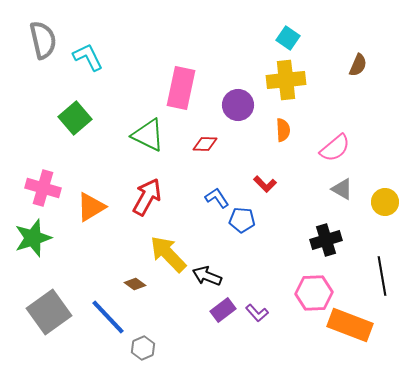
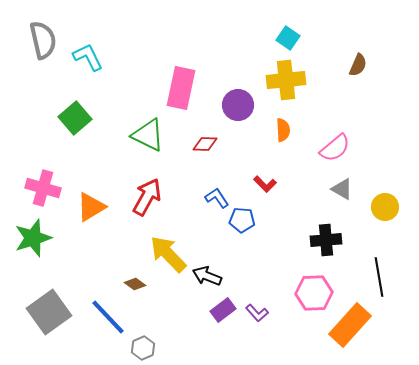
yellow circle: moved 5 px down
black cross: rotated 12 degrees clockwise
black line: moved 3 px left, 1 px down
orange rectangle: rotated 69 degrees counterclockwise
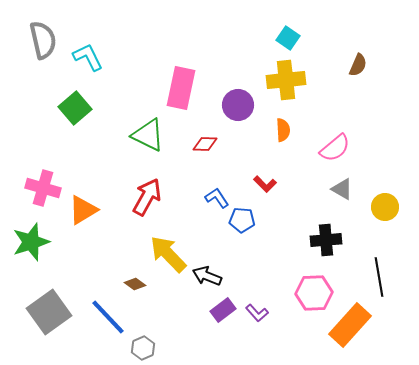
green square: moved 10 px up
orange triangle: moved 8 px left, 3 px down
green star: moved 2 px left, 4 px down
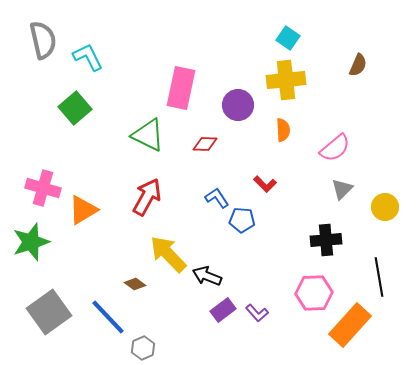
gray triangle: rotated 45 degrees clockwise
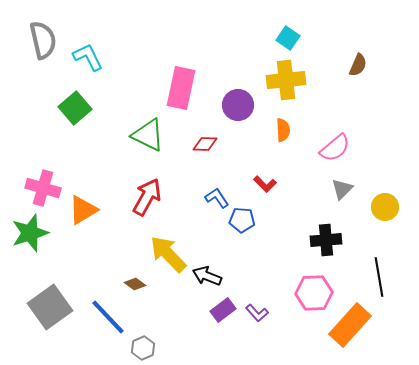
green star: moved 1 px left, 9 px up
gray square: moved 1 px right, 5 px up
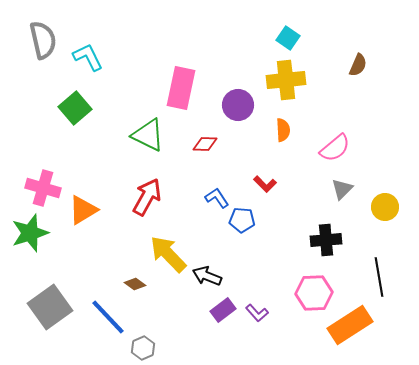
orange rectangle: rotated 15 degrees clockwise
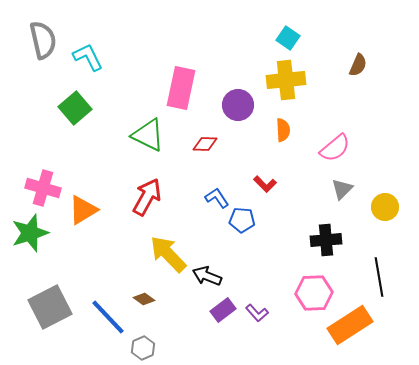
brown diamond: moved 9 px right, 15 px down
gray square: rotated 9 degrees clockwise
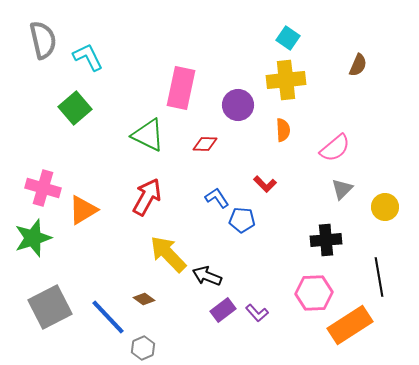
green star: moved 3 px right, 5 px down
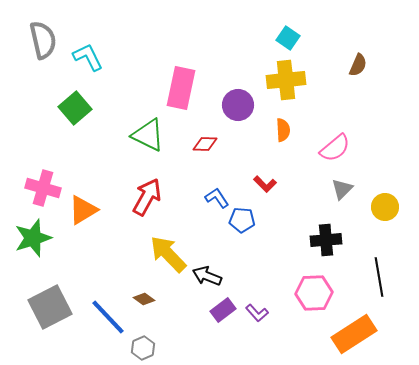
orange rectangle: moved 4 px right, 9 px down
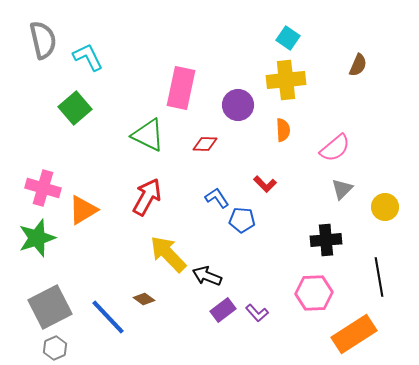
green star: moved 4 px right
gray hexagon: moved 88 px left
